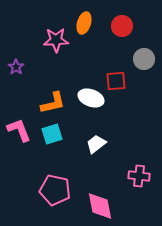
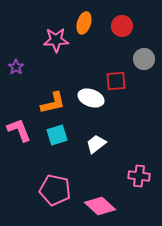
cyan square: moved 5 px right, 1 px down
pink diamond: rotated 36 degrees counterclockwise
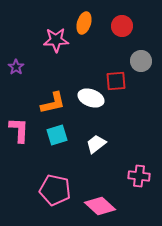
gray circle: moved 3 px left, 2 px down
pink L-shape: rotated 24 degrees clockwise
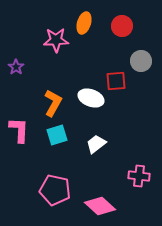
orange L-shape: rotated 48 degrees counterclockwise
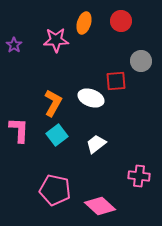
red circle: moved 1 px left, 5 px up
purple star: moved 2 px left, 22 px up
cyan square: rotated 20 degrees counterclockwise
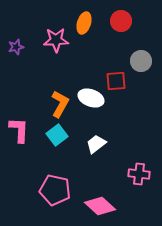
purple star: moved 2 px right, 2 px down; rotated 21 degrees clockwise
orange L-shape: moved 7 px right, 1 px down
pink cross: moved 2 px up
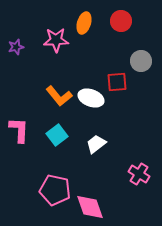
red square: moved 1 px right, 1 px down
orange L-shape: moved 1 px left, 8 px up; rotated 112 degrees clockwise
pink cross: rotated 25 degrees clockwise
pink diamond: moved 10 px left, 1 px down; rotated 28 degrees clockwise
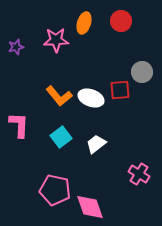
gray circle: moved 1 px right, 11 px down
red square: moved 3 px right, 8 px down
pink L-shape: moved 5 px up
cyan square: moved 4 px right, 2 px down
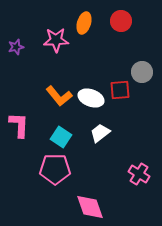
cyan square: rotated 20 degrees counterclockwise
white trapezoid: moved 4 px right, 11 px up
pink pentagon: moved 21 px up; rotated 12 degrees counterclockwise
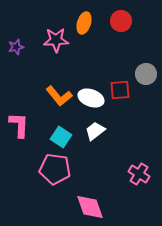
gray circle: moved 4 px right, 2 px down
white trapezoid: moved 5 px left, 2 px up
pink pentagon: rotated 8 degrees clockwise
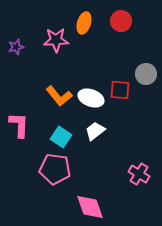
red square: rotated 10 degrees clockwise
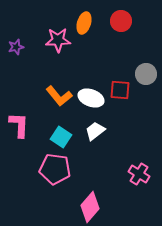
pink star: moved 2 px right
pink diamond: rotated 60 degrees clockwise
